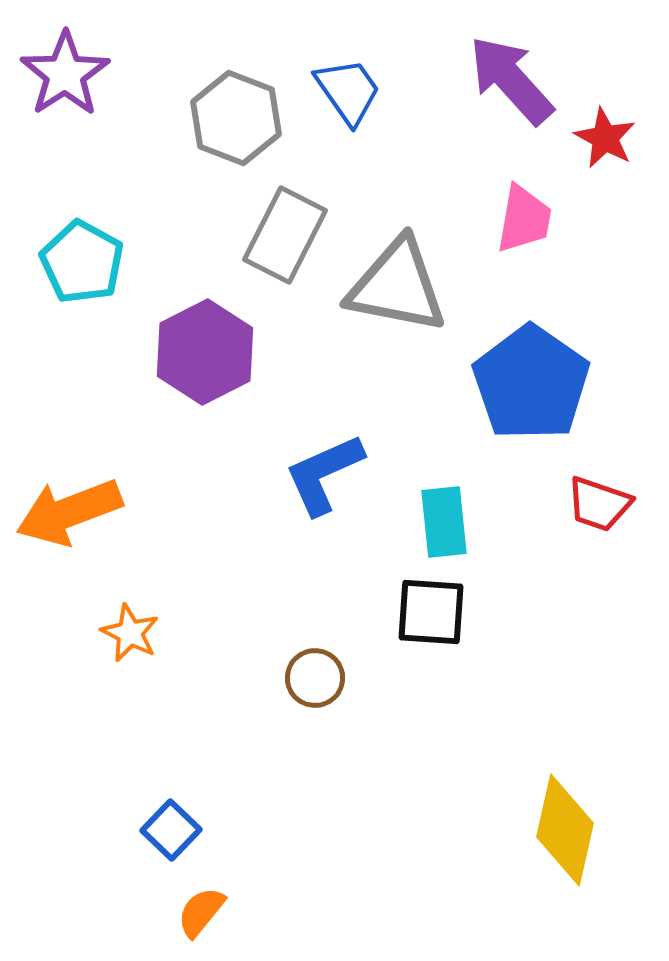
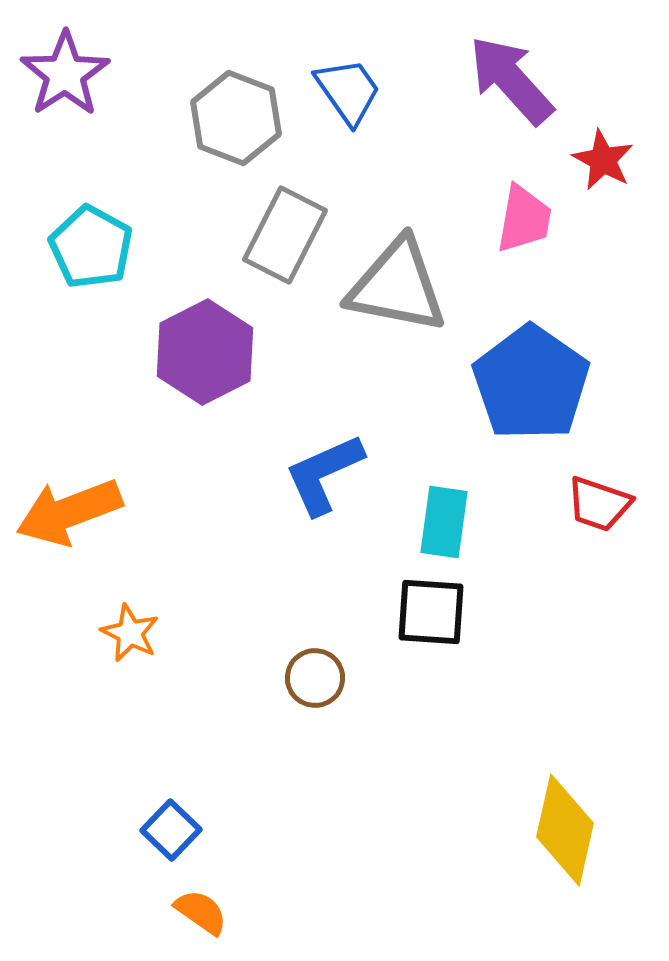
red star: moved 2 px left, 22 px down
cyan pentagon: moved 9 px right, 15 px up
cyan rectangle: rotated 14 degrees clockwise
orange semicircle: rotated 86 degrees clockwise
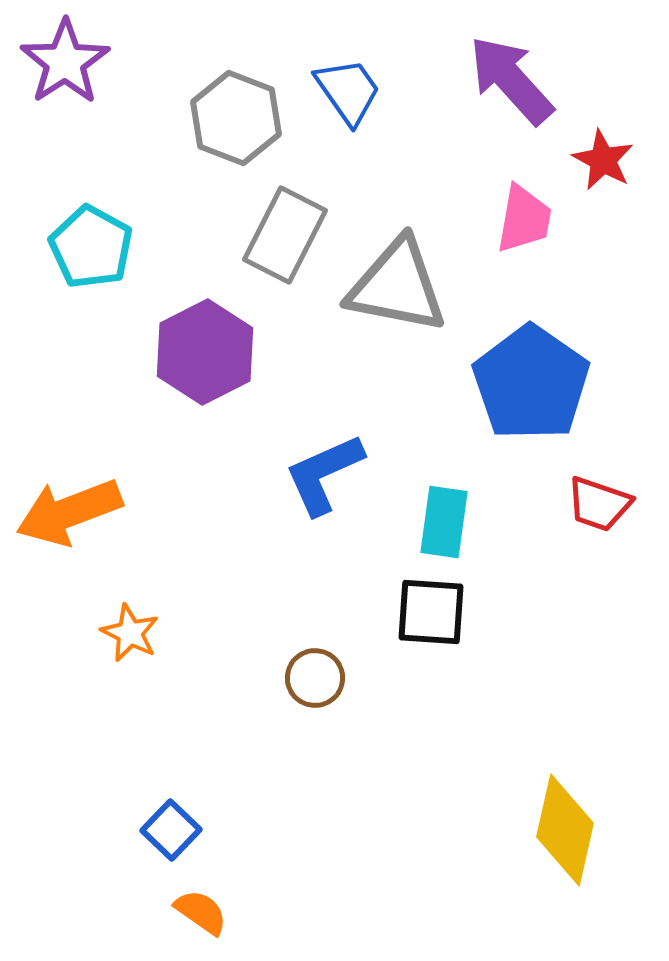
purple star: moved 12 px up
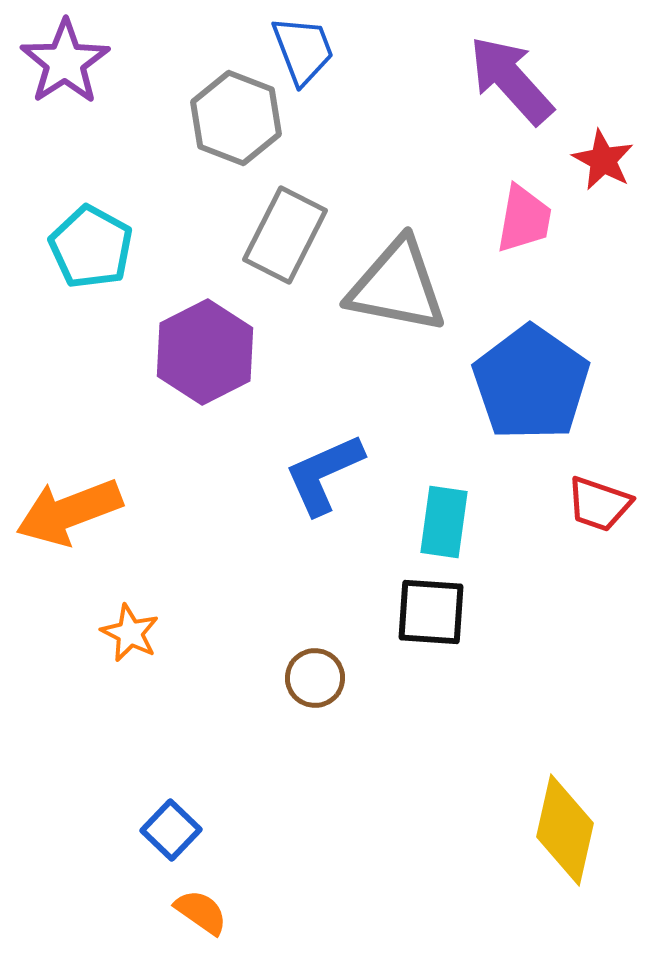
blue trapezoid: moved 45 px left, 41 px up; rotated 14 degrees clockwise
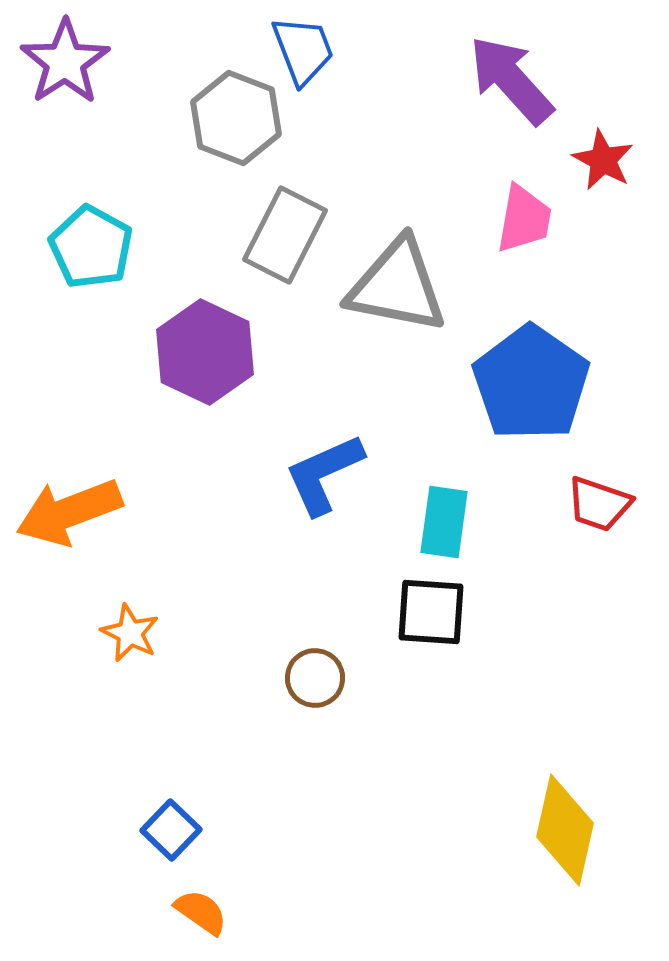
purple hexagon: rotated 8 degrees counterclockwise
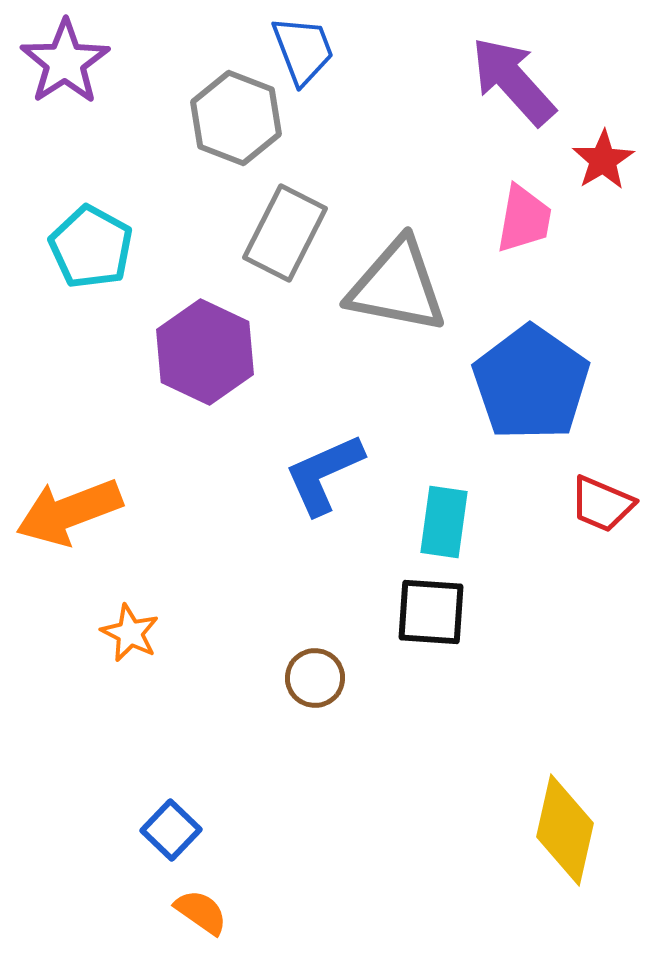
purple arrow: moved 2 px right, 1 px down
red star: rotated 12 degrees clockwise
gray rectangle: moved 2 px up
red trapezoid: moved 3 px right; rotated 4 degrees clockwise
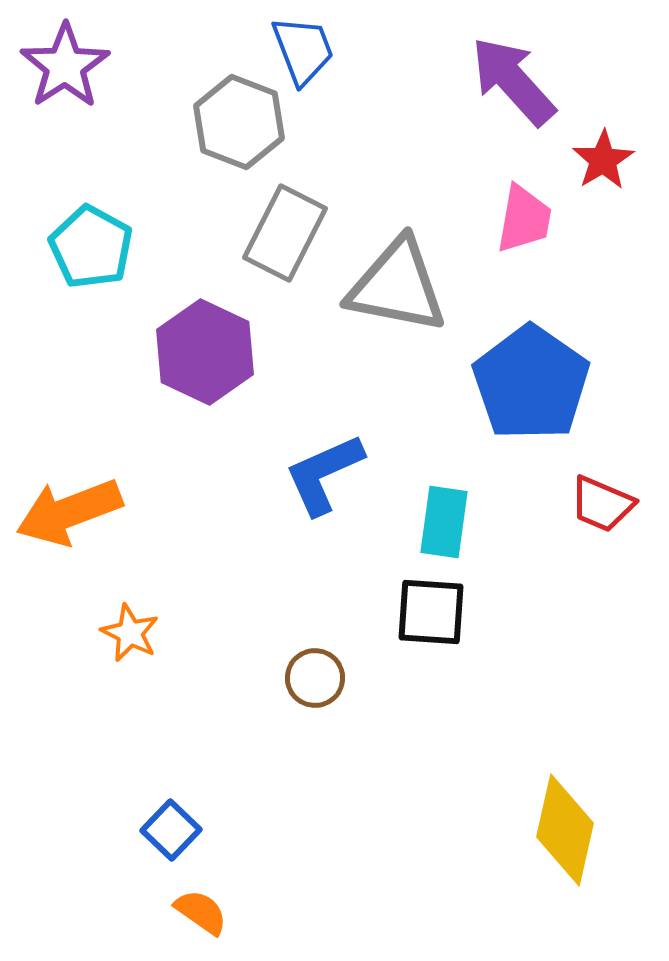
purple star: moved 4 px down
gray hexagon: moved 3 px right, 4 px down
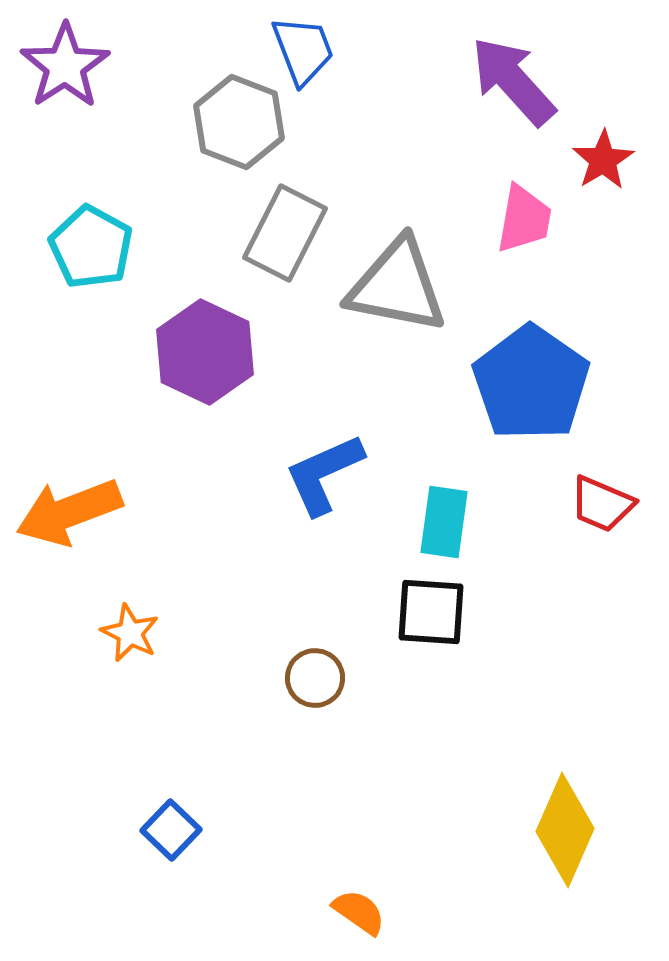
yellow diamond: rotated 11 degrees clockwise
orange semicircle: moved 158 px right
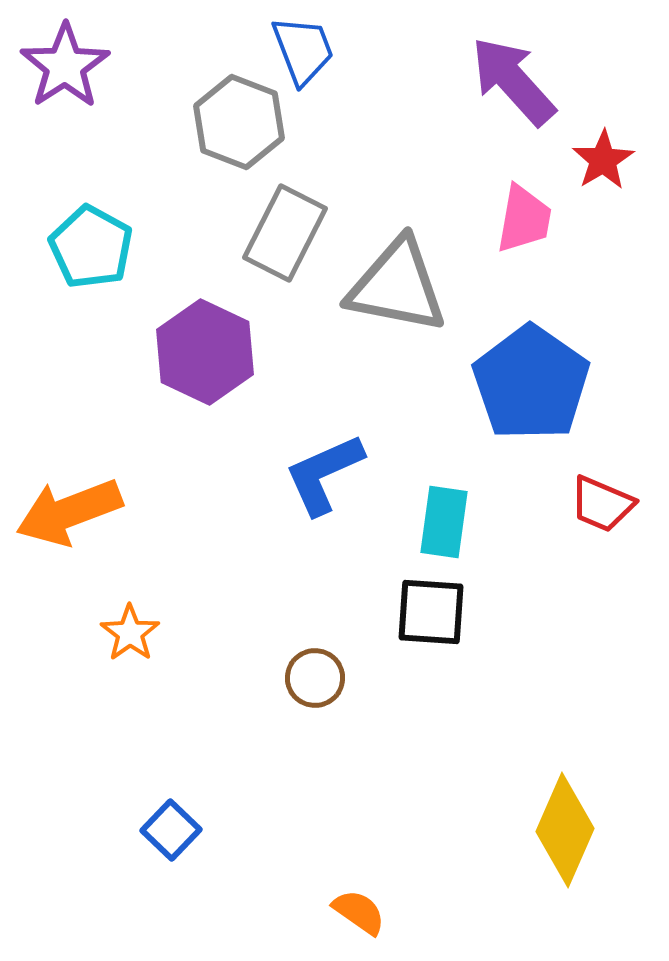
orange star: rotated 10 degrees clockwise
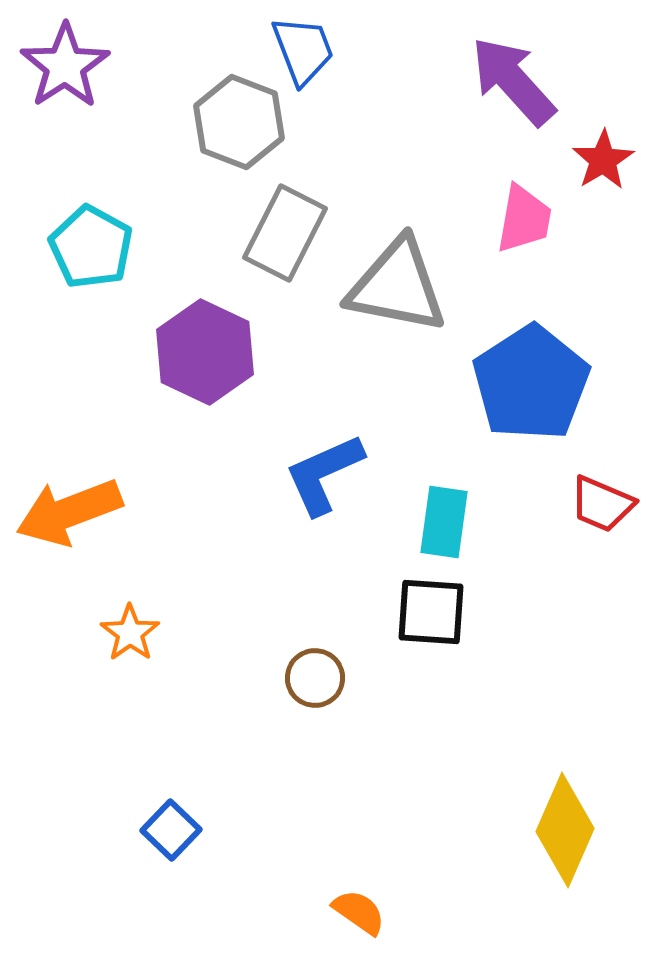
blue pentagon: rotated 4 degrees clockwise
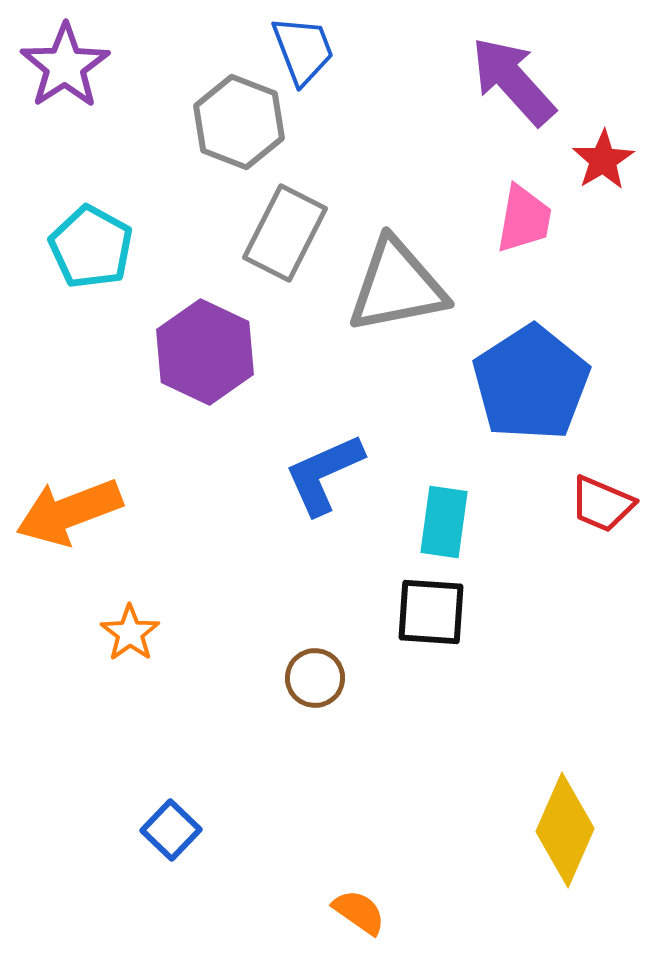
gray triangle: rotated 22 degrees counterclockwise
